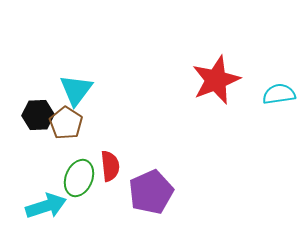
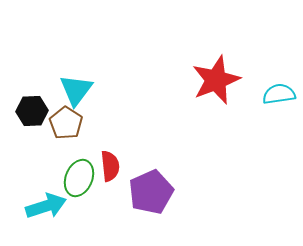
black hexagon: moved 6 px left, 4 px up
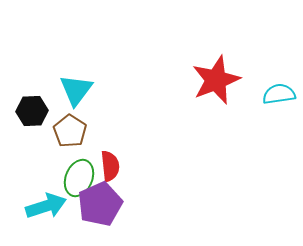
brown pentagon: moved 4 px right, 8 px down
purple pentagon: moved 51 px left, 12 px down
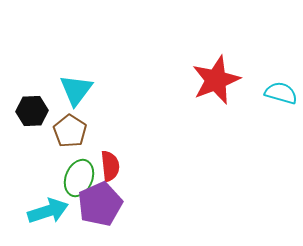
cyan semicircle: moved 2 px right, 1 px up; rotated 24 degrees clockwise
cyan arrow: moved 2 px right, 5 px down
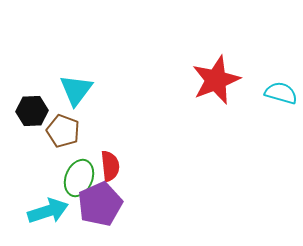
brown pentagon: moved 7 px left; rotated 12 degrees counterclockwise
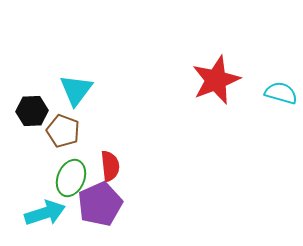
green ellipse: moved 8 px left
cyan arrow: moved 3 px left, 2 px down
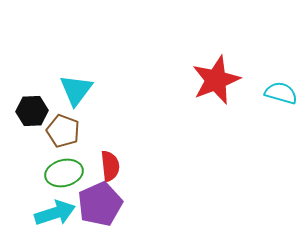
green ellipse: moved 7 px left, 5 px up; rotated 54 degrees clockwise
cyan arrow: moved 10 px right
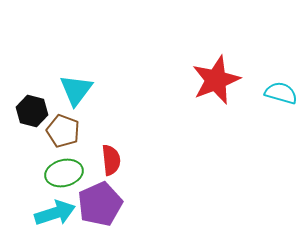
black hexagon: rotated 16 degrees clockwise
red semicircle: moved 1 px right, 6 px up
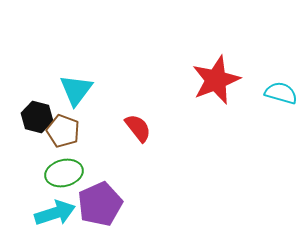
black hexagon: moved 5 px right, 6 px down
red semicircle: moved 27 px right, 32 px up; rotated 32 degrees counterclockwise
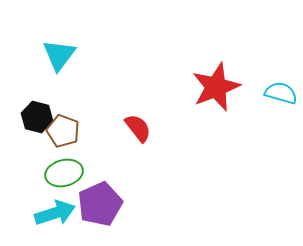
red star: moved 7 px down
cyan triangle: moved 17 px left, 35 px up
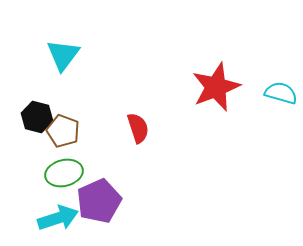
cyan triangle: moved 4 px right
red semicircle: rotated 20 degrees clockwise
purple pentagon: moved 1 px left, 3 px up
cyan arrow: moved 3 px right, 5 px down
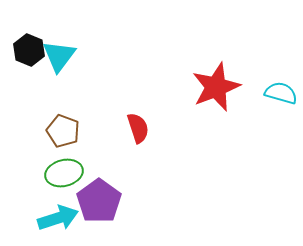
cyan triangle: moved 4 px left, 1 px down
black hexagon: moved 8 px left, 67 px up; rotated 8 degrees clockwise
purple pentagon: rotated 12 degrees counterclockwise
